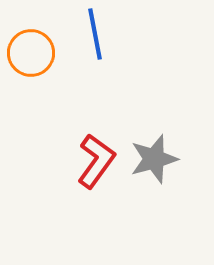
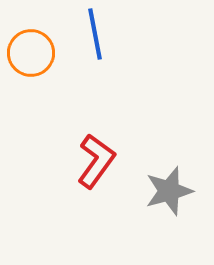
gray star: moved 15 px right, 32 px down
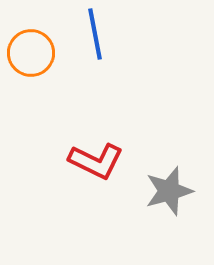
red L-shape: rotated 80 degrees clockwise
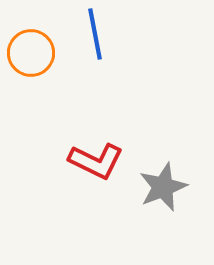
gray star: moved 6 px left, 4 px up; rotated 6 degrees counterclockwise
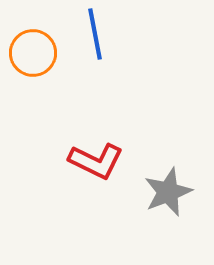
orange circle: moved 2 px right
gray star: moved 5 px right, 5 px down
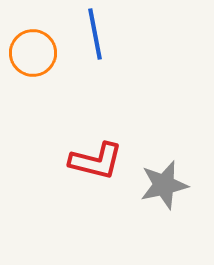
red L-shape: rotated 12 degrees counterclockwise
gray star: moved 4 px left, 7 px up; rotated 9 degrees clockwise
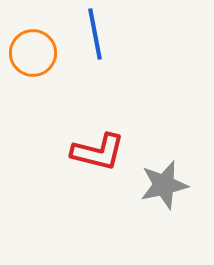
red L-shape: moved 2 px right, 9 px up
